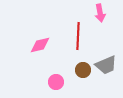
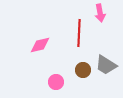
red line: moved 1 px right, 3 px up
gray trapezoid: rotated 55 degrees clockwise
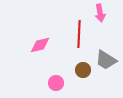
red line: moved 1 px down
gray trapezoid: moved 5 px up
pink circle: moved 1 px down
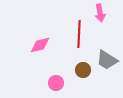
gray trapezoid: moved 1 px right
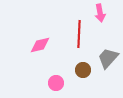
gray trapezoid: moved 1 px right, 2 px up; rotated 100 degrees clockwise
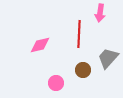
pink arrow: rotated 18 degrees clockwise
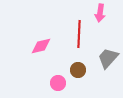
pink diamond: moved 1 px right, 1 px down
brown circle: moved 5 px left
pink circle: moved 2 px right
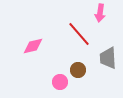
red line: rotated 44 degrees counterclockwise
pink diamond: moved 8 px left
gray trapezoid: rotated 45 degrees counterclockwise
pink circle: moved 2 px right, 1 px up
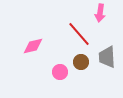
gray trapezoid: moved 1 px left, 1 px up
brown circle: moved 3 px right, 8 px up
pink circle: moved 10 px up
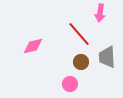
pink circle: moved 10 px right, 12 px down
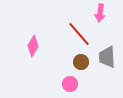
pink diamond: rotated 45 degrees counterclockwise
